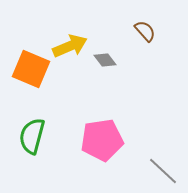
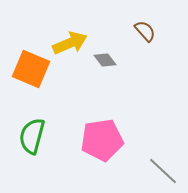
yellow arrow: moved 3 px up
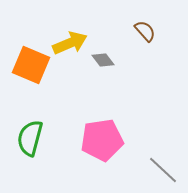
gray diamond: moved 2 px left
orange square: moved 4 px up
green semicircle: moved 2 px left, 2 px down
gray line: moved 1 px up
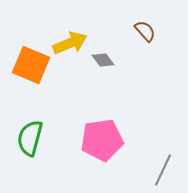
gray line: rotated 72 degrees clockwise
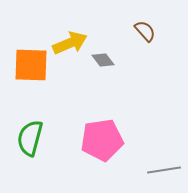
orange square: rotated 21 degrees counterclockwise
gray line: moved 1 px right; rotated 56 degrees clockwise
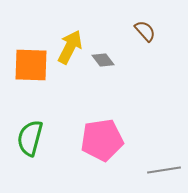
yellow arrow: moved 4 px down; rotated 40 degrees counterclockwise
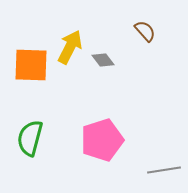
pink pentagon: rotated 9 degrees counterclockwise
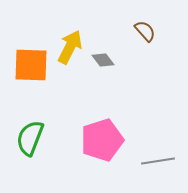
green semicircle: rotated 6 degrees clockwise
gray line: moved 6 px left, 9 px up
